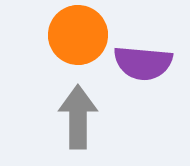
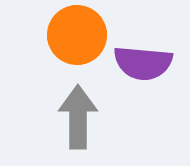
orange circle: moved 1 px left
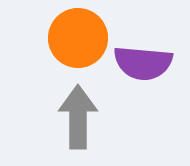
orange circle: moved 1 px right, 3 px down
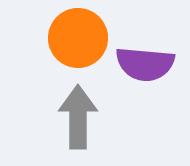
purple semicircle: moved 2 px right, 1 px down
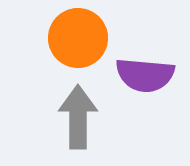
purple semicircle: moved 11 px down
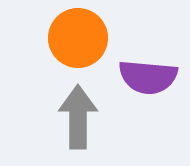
purple semicircle: moved 3 px right, 2 px down
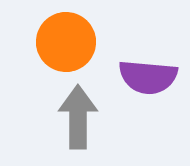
orange circle: moved 12 px left, 4 px down
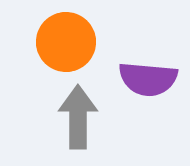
purple semicircle: moved 2 px down
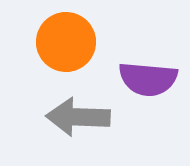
gray arrow: rotated 88 degrees counterclockwise
